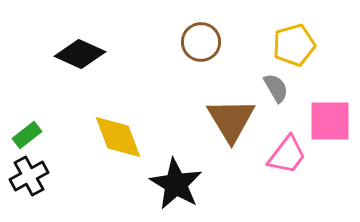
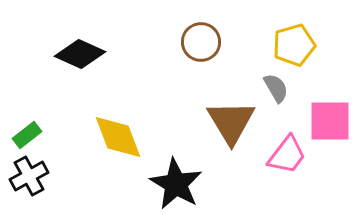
brown triangle: moved 2 px down
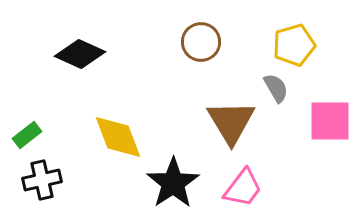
pink trapezoid: moved 44 px left, 33 px down
black cross: moved 13 px right, 4 px down; rotated 15 degrees clockwise
black star: moved 3 px left, 1 px up; rotated 8 degrees clockwise
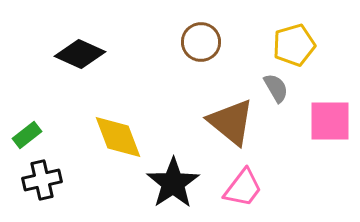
brown triangle: rotated 20 degrees counterclockwise
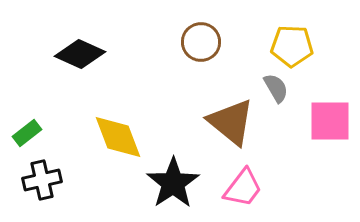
yellow pentagon: moved 2 px left, 1 px down; rotated 18 degrees clockwise
green rectangle: moved 2 px up
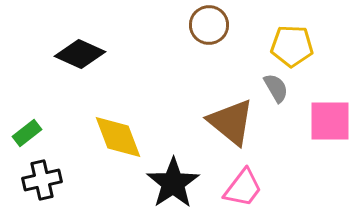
brown circle: moved 8 px right, 17 px up
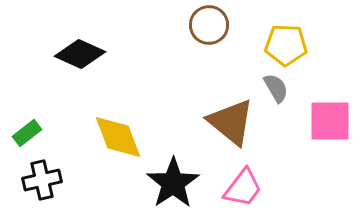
yellow pentagon: moved 6 px left, 1 px up
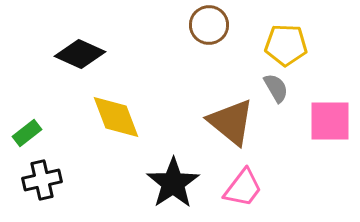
yellow diamond: moved 2 px left, 20 px up
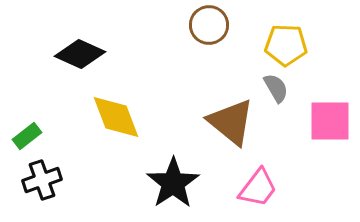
green rectangle: moved 3 px down
black cross: rotated 6 degrees counterclockwise
pink trapezoid: moved 15 px right
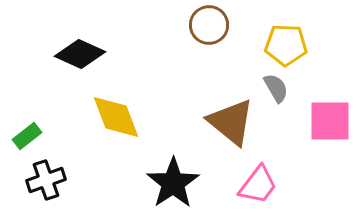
black cross: moved 4 px right
pink trapezoid: moved 3 px up
